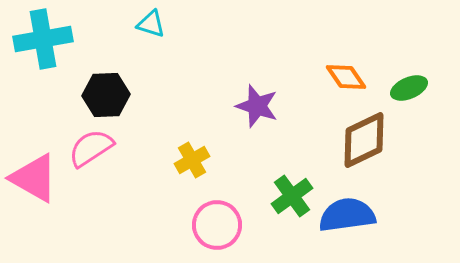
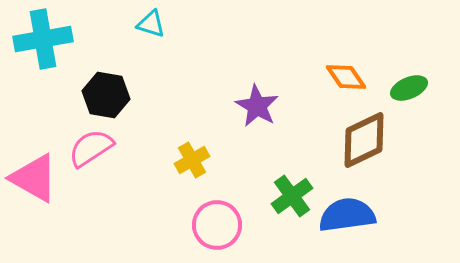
black hexagon: rotated 12 degrees clockwise
purple star: rotated 12 degrees clockwise
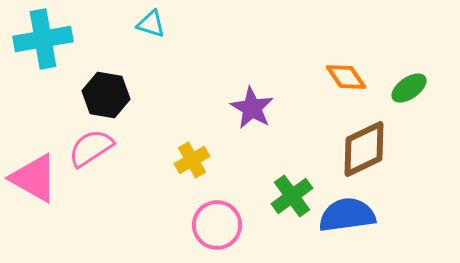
green ellipse: rotated 12 degrees counterclockwise
purple star: moved 5 px left, 2 px down
brown diamond: moved 9 px down
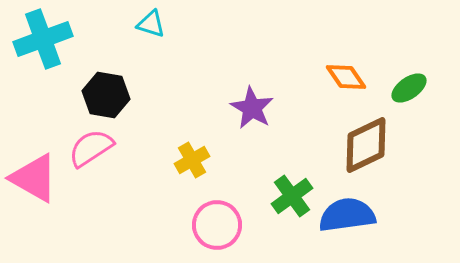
cyan cross: rotated 10 degrees counterclockwise
brown diamond: moved 2 px right, 4 px up
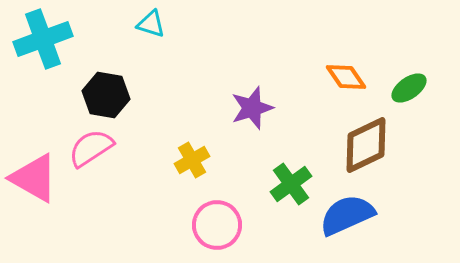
purple star: rotated 24 degrees clockwise
green cross: moved 1 px left, 12 px up
blue semicircle: rotated 16 degrees counterclockwise
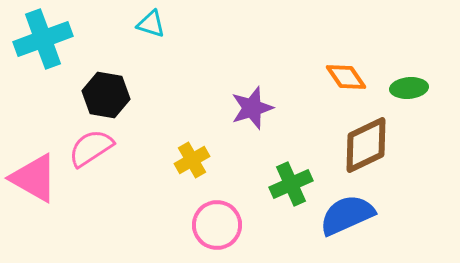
green ellipse: rotated 30 degrees clockwise
green cross: rotated 12 degrees clockwise
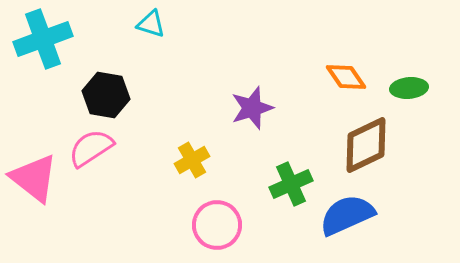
pink triangle: rotated 8 degrees clockwise
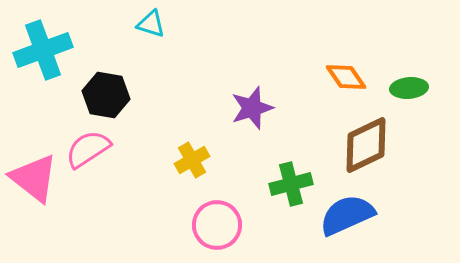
cyan cross: moved 11 px down
pink semicircle: moved 3 px left, 1 px down
green cross: rotated 9 degrees clockwise
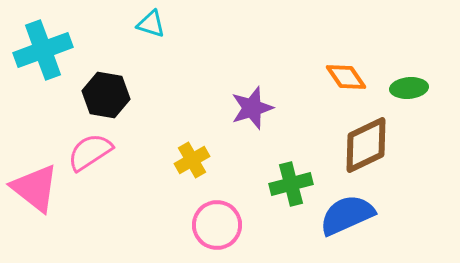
pink semicircle: moved 2 px right, 3 px down
pink triangle: moved 1 px right, 10 px down
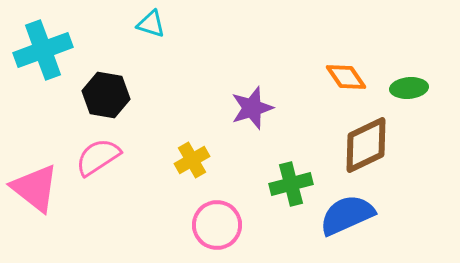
pink semicircle: moved 8 px right, 5 px down
